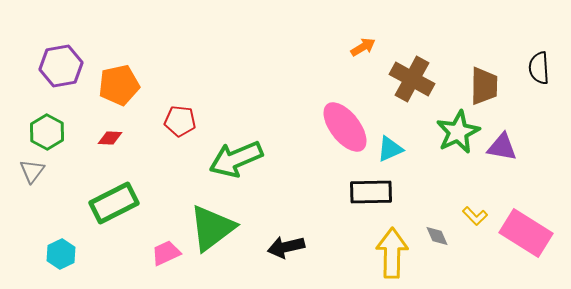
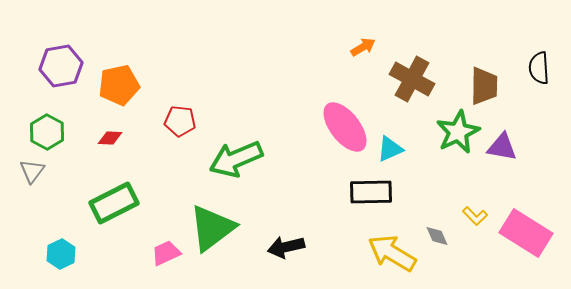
yellow arrow: rotated 60 degrees counterclockwise
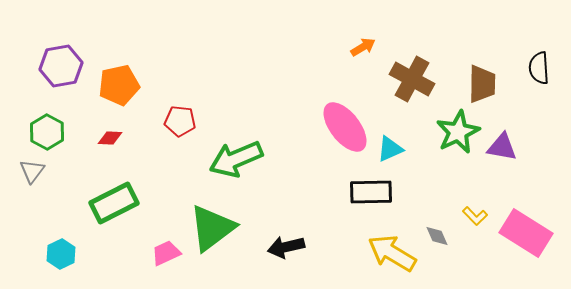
brown trapezoid: moved 2 px left, 2 px up
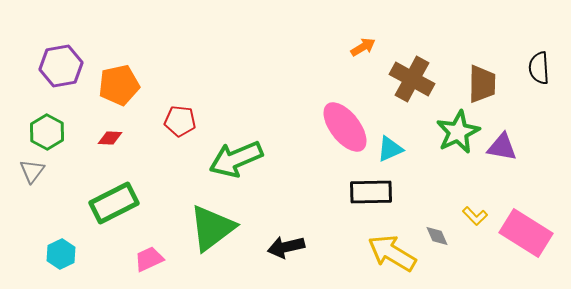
pink trapezoid: moved 17 px left, 6 px down
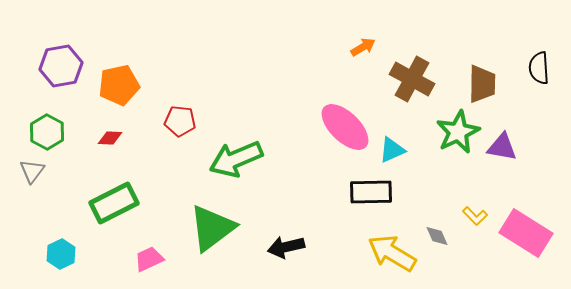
pink ellipse: rotated 8 degrees counterclockwise
cyan triangle: moved 2 px right, 1 px down
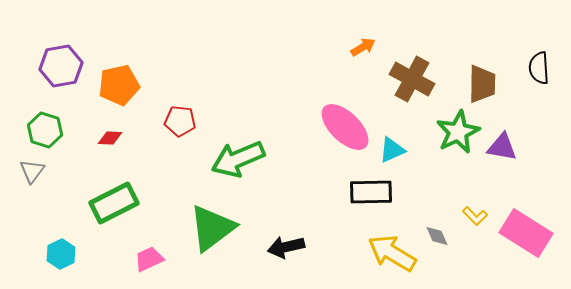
green hexagon: moved 2 px left, 2 px up; rotated 12 degrees counterclockwise
green arrow: moved 2 px right
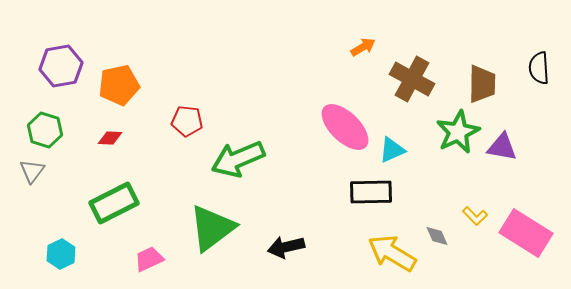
red pentagon: moved 7 px right
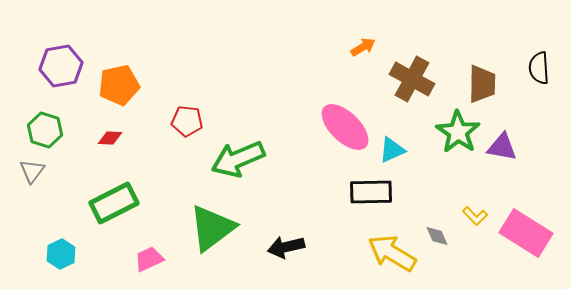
green star: rotated 12 degrees counterclockwise
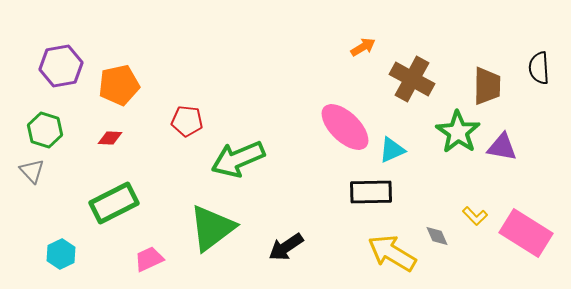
brown trapezoid: moved 5 px right, 2 px down
gray triangle: rotated 20 degrees counterclockwise
black arrow: rotated 21 degrees counterclockwise
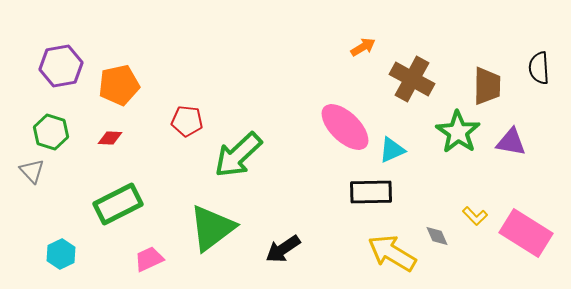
green hexagon: moved 6 px right, 2 px down
purple triangle: moved 9 px right, 5 px up
green arrow: moved 4 px up; rotated 20 degrees counterclockwise
green rectangle: moved 4 px right, 1 px down
black arrow: moved 3 px left, 2 px down
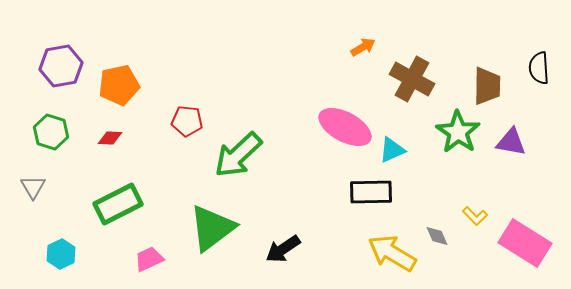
pink ellipse: rotated 16 degrees counterclockwise
gray triangle: moved 1 px right, 16 px down; rotated 12 degrees clockwise
pink rectangle: moved 1 px left, 10 px down
